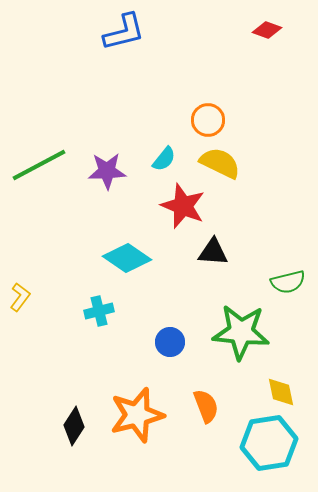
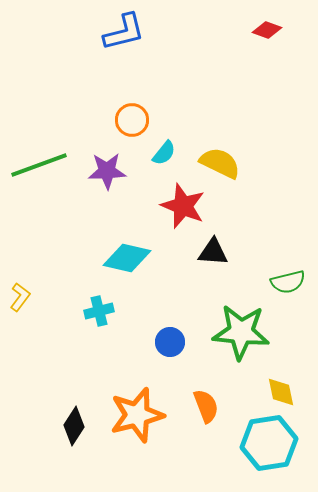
orange circle: moved 76 px left
cyan semicircle: moved 6 px up
green line: rotated 8 degrees clockwise
cyan diamond: rotated 21 degrees counterclockwise
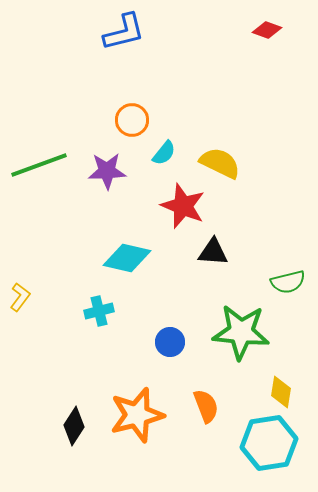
yellow diamond: rotated 20 degrees clockwise
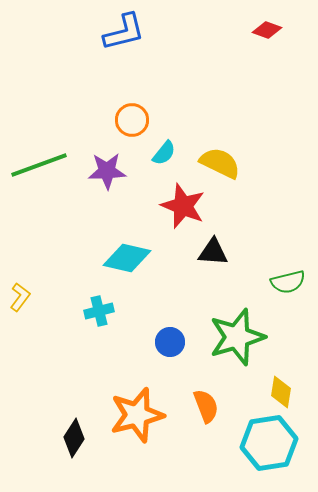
green star: moved 4 px left, 5 px down; rotated 22 degrees counterclockwise
black diamond: moved 12 px down
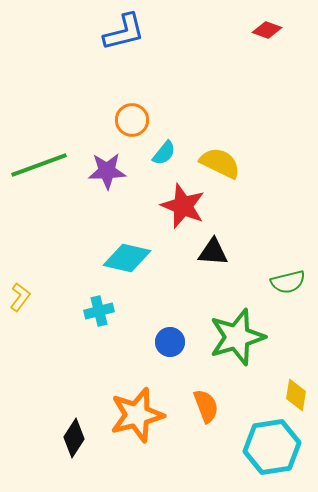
yellow diamond: moved 15 px right, 3 px down
cyan hexagon: moved 3 px right, 4 px down
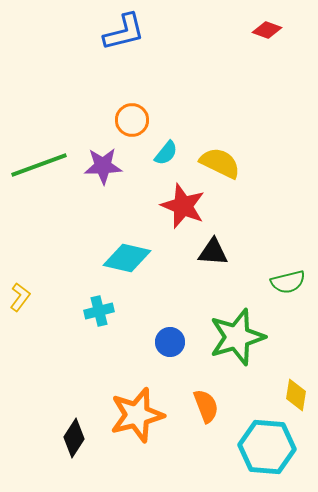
cyan semicircle: moved 2 px right
purple star: moved 4 px left, 5 px up
cyan hexagon: moved 5 px left; rotated 14 degrees clockwise
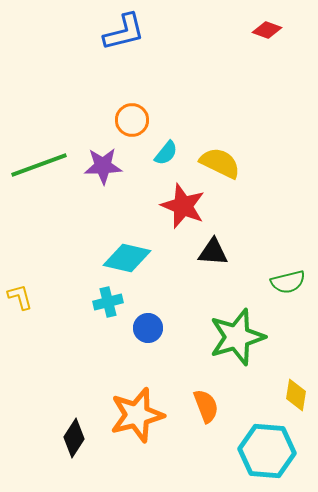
yellow L-shape: rotated 52 degrees counterclockwise
cyan cross: moved 9 px right, 9 px up
blue circle: moved 22 px left, 14 px up
cyan hexagon: moved 4 px down
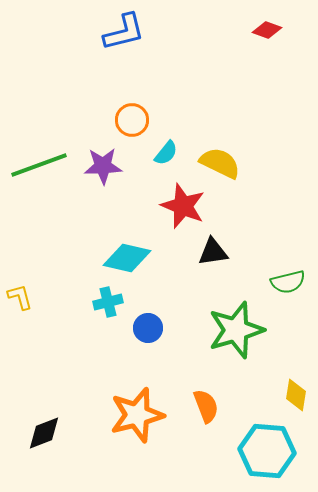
black triangle: rotated 12 degrees counterclockwise
green star: moved 1 px left, 7 px up
black diamond: moved 30 px left, 5 px up; rotated 36 degrees clockwise
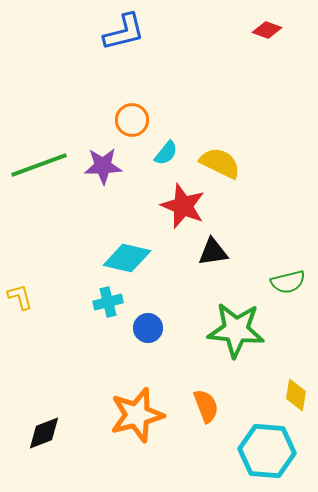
green star: rotated 22 degrees clockwise
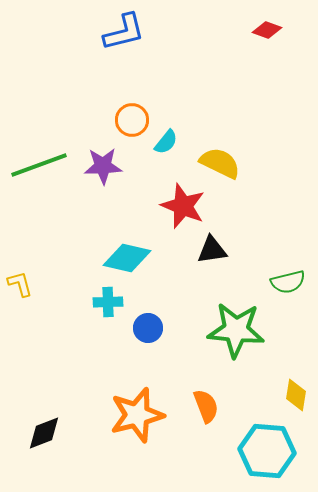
cyan semicircle: moved 11 px up
black triangle: moved 1 px left, 2 px up
yellow L-shape: moved 13 px up
cyan cross: rotated 12 degrees clockwise
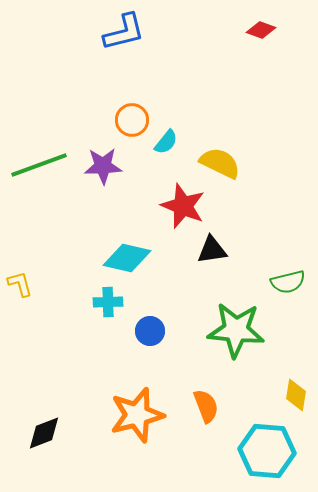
red diamond: moved 6 px left
blue circle: moved 2 px right, 3 px down
